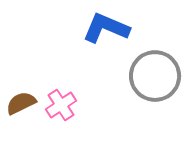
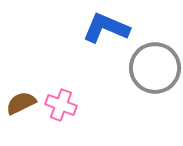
gray circle: moved 8 px up
pink cross: rotated 36 degrees counterclockwise
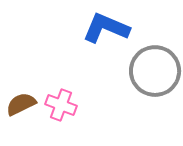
gray circle: moved 3 px down
brown semicircle: moved 1 px down
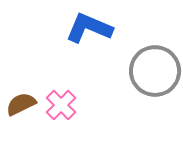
blue L-shape: moved 17 px left
pink cross: rotated 24 degrees clockwise
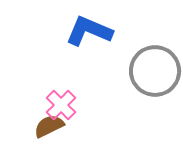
blue L-shape: moved 3 px down
brown semicircle: moved 28 px right, 22 px down
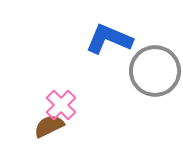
blue L-shape: moved 20 px right, 8 px down
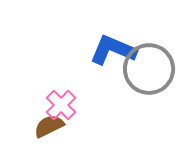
blue L-shape: moved 4 px right, 11 px down
gray circle: moved 6 px left, 2 px up
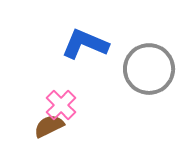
blue L-shape: moved 28 px left, 6 px up
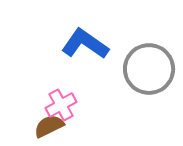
blue L-shape: rotated 12 degrees clockwise
pink cross: rotated 16 degrees clockwise
